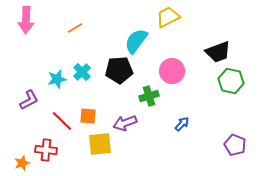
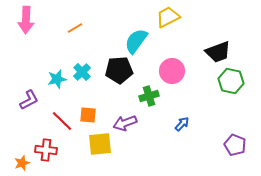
orange square: moved 1 px up
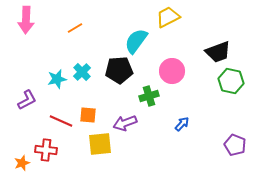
purple L-shape: moved 2 px left
red line: moved 1 px left; rotated 20 degrees counterclockwise
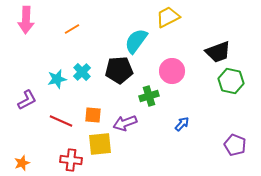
orange line: moved 3 px left, 1 px down
orange square: moved 5 px right
red cross: moved 25 px right, 10 px down
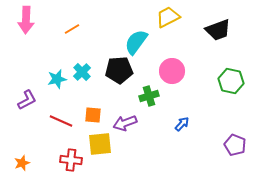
cyan semicircle: moved 1 px down
black trapezoid: moved 22 px up
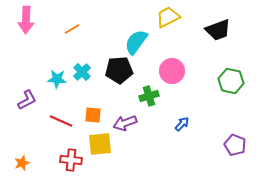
cyan star: rotated 18 degrees clockwise
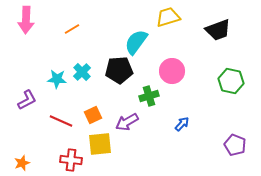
yellow trapezoid: rotated 10 degrees clockwise
orange square: rotated 30 degrees counterclockwise
purple arrow: moved 2 px right, 1 px up; rotated 10 degrees counterclockwise
